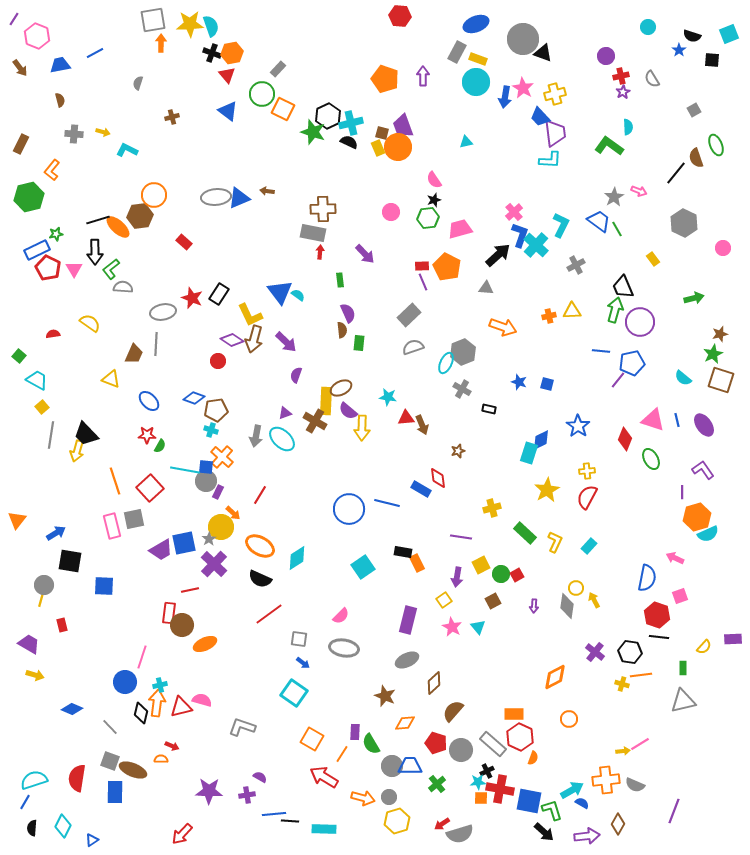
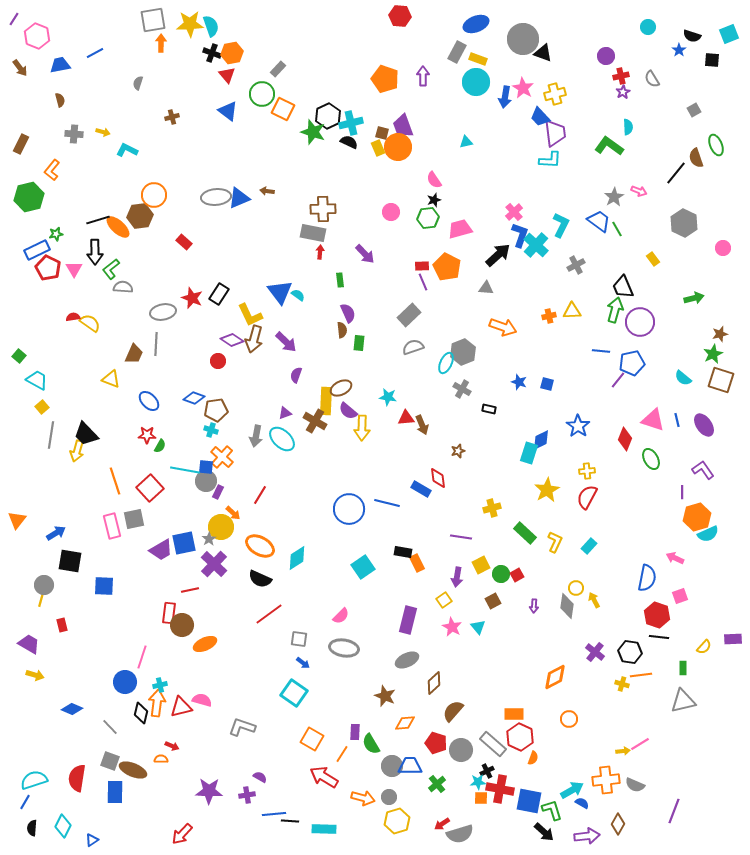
red semicircle at (53, 334): moved 20 px right, 17 px up
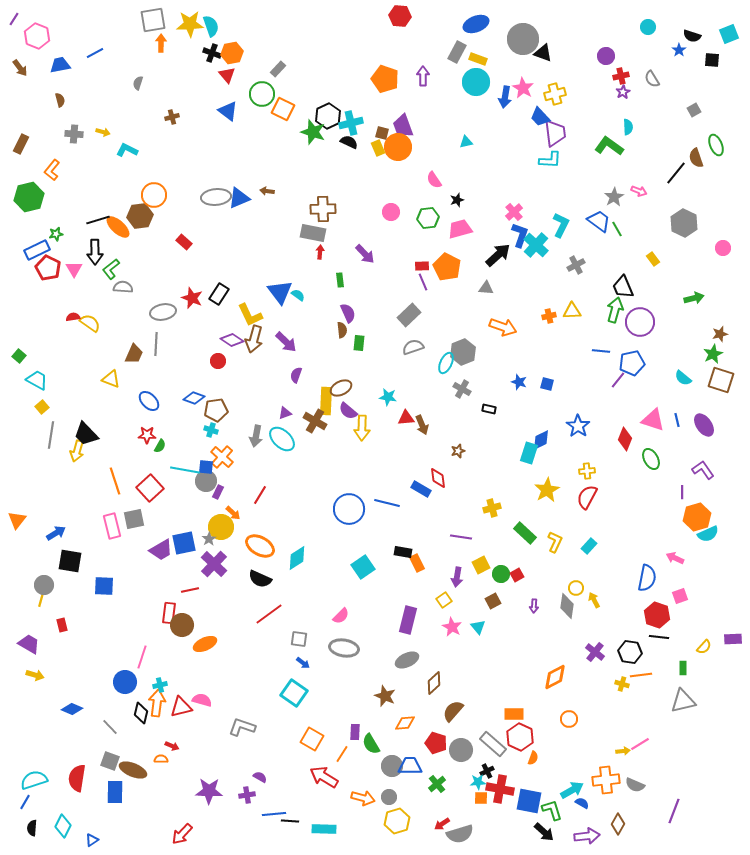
black star at (434, 200): moved 23 px right
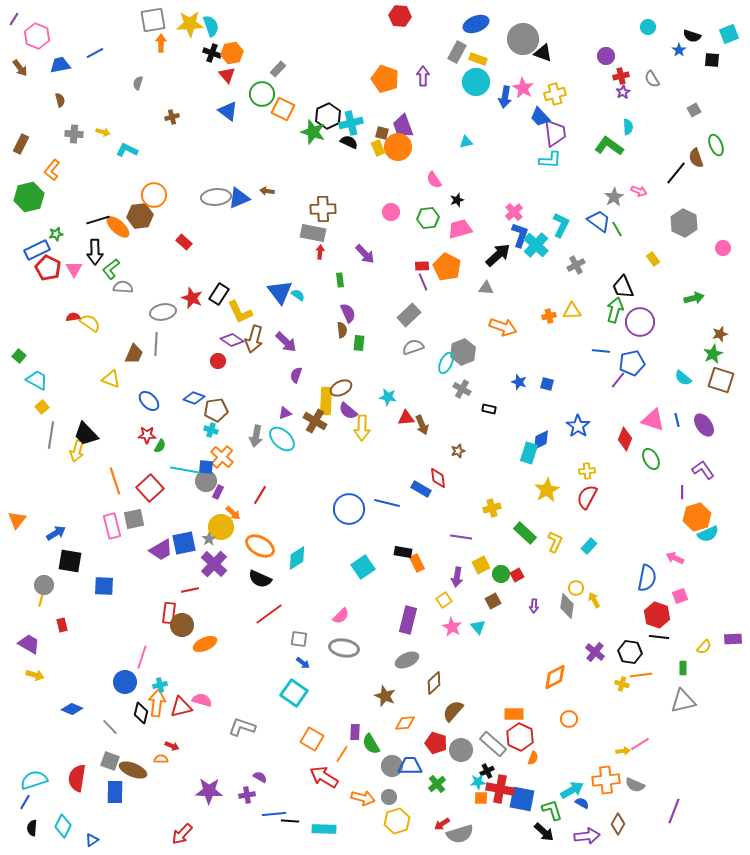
yellow L-shape at (250, 315): moved 10 px left, 3 px up
blue square at (529, 801): moved 7 px left, 2 px up
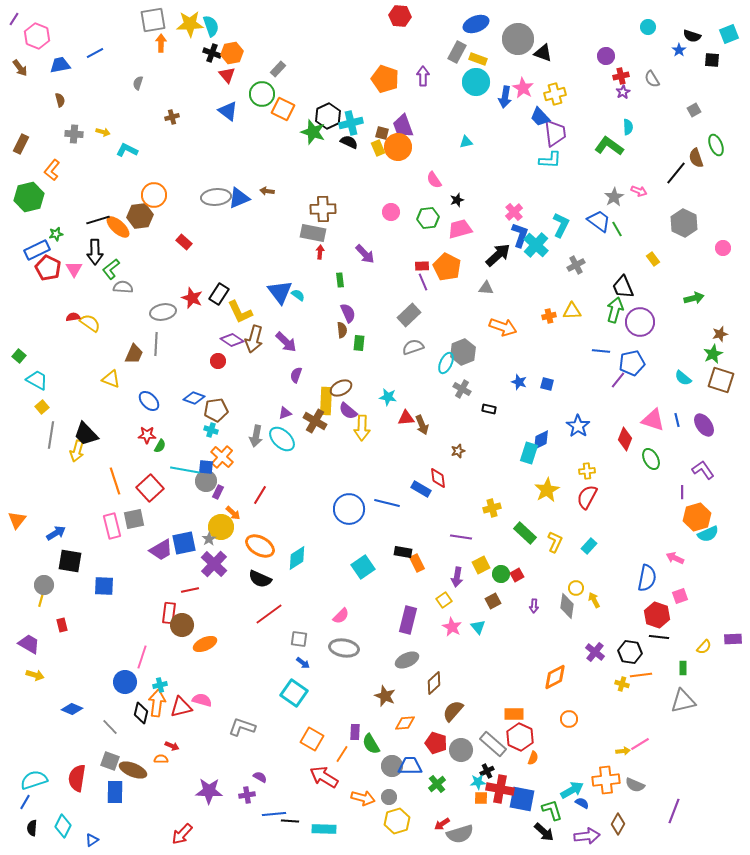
gray circle at (523, 39): moved 5 px left
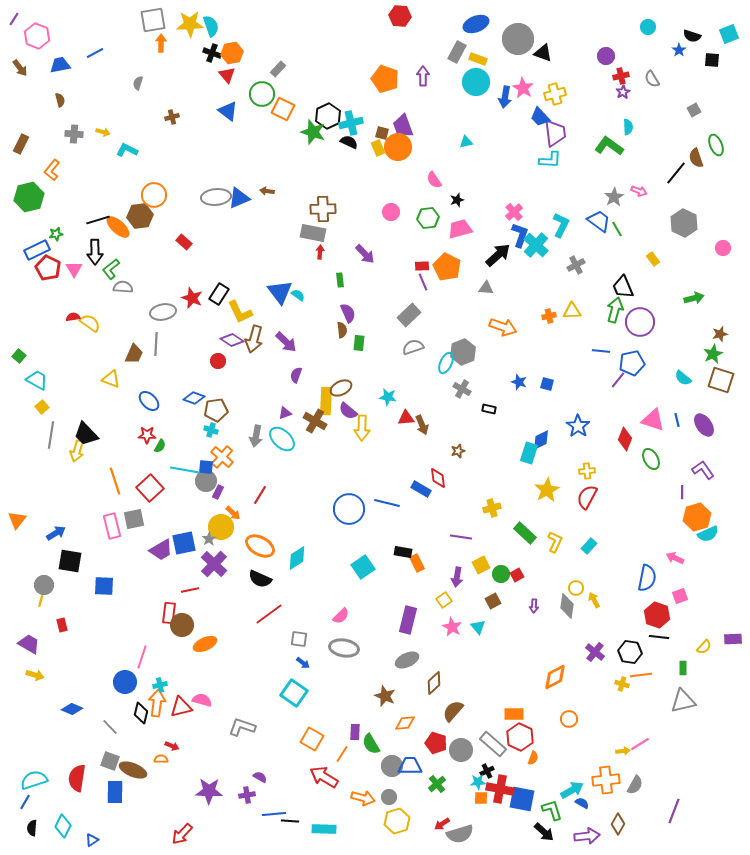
gray semicircle at (635, 785): rotated 84 degrees counterclockwise
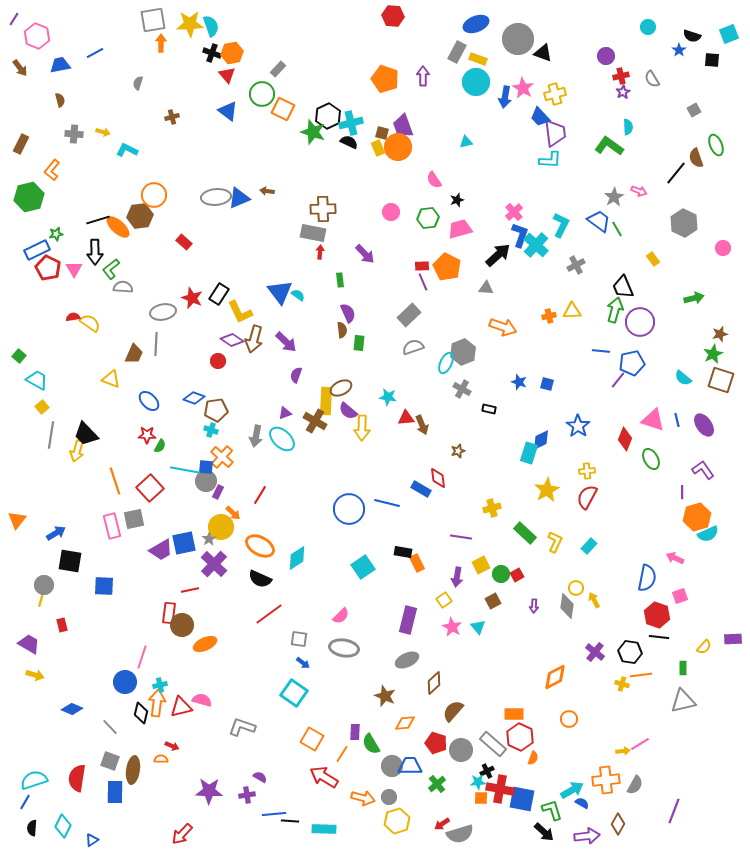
red hexagon at (400, 16): moved 7 px left
brown ellipse at (133, 770): rotated 76 degrees clockwise
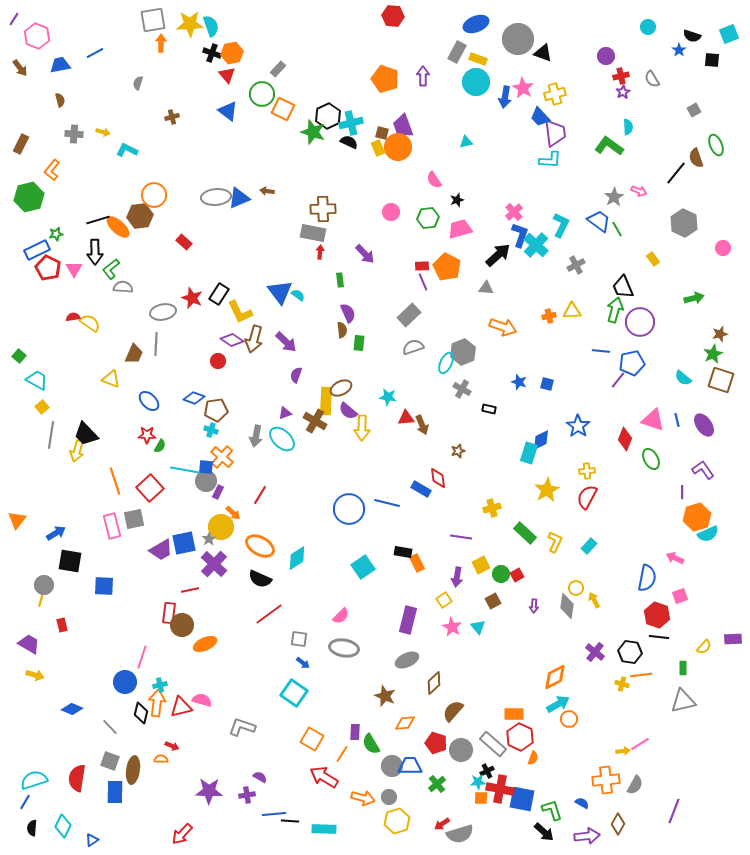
cyan arrow at (572, 790): moved 14 px left, 86 px up
